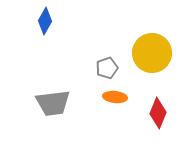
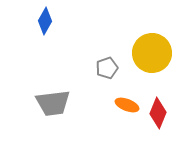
orange ellipse: moved 12 px right, 8 px down; rotated 15 degrees clockwise
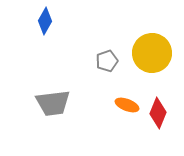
gray pentagon: moved 7 px up
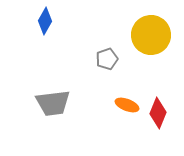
yellow circle: moved 1 px left, 18 px up
gray pentagon: moved 2 px up
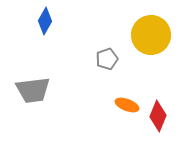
gray trapezoid: moved 20 px left, 13 px up
red diamond: moved 3 px down
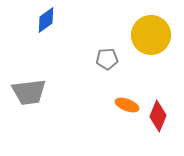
blue diamond: moved 1 px right, 1 px up; rotated 24 degrees clockwise
gray pentagon: rotated 15 degrees clockwise
gray trapezoid: moved 4 px left, 2 px down
